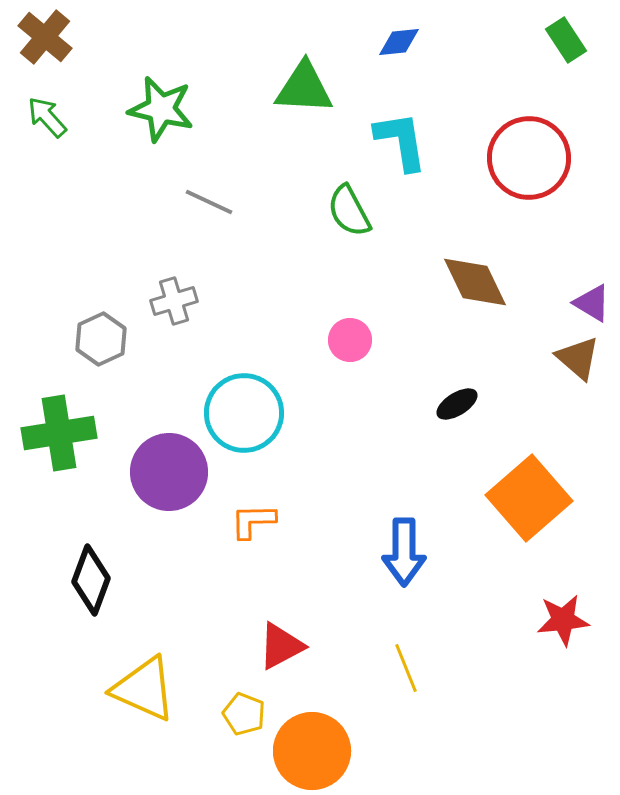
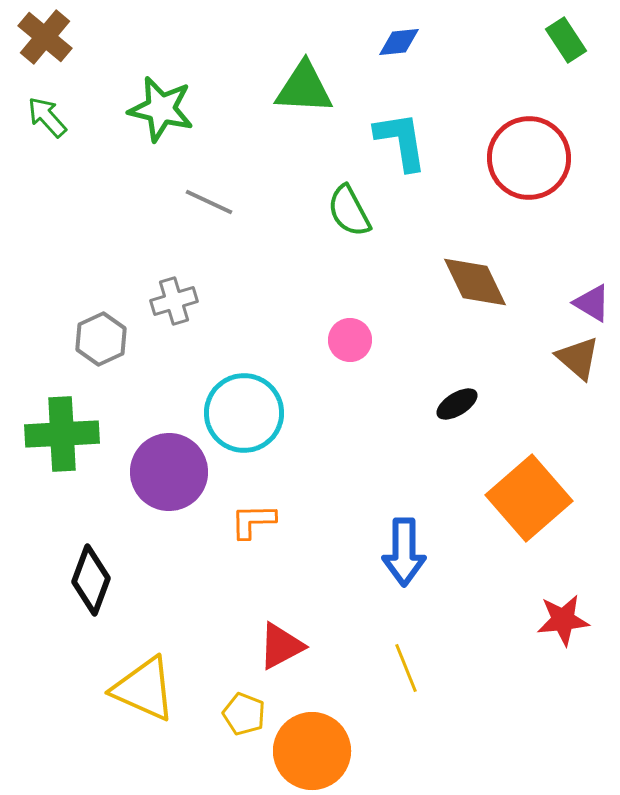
green cross: moved 3 px right, 1 px down; rotated 6 degrees clockwise
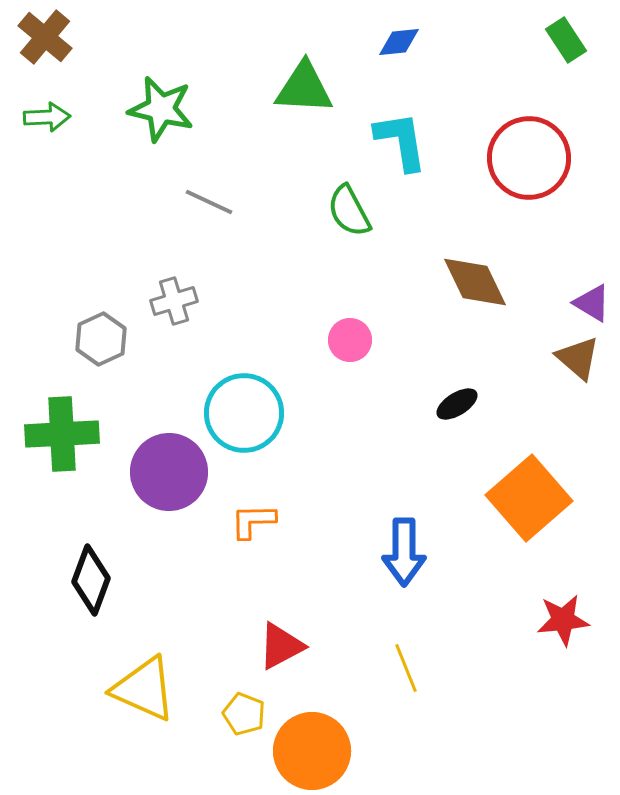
green arrow: rotated 129 degrees clockwise
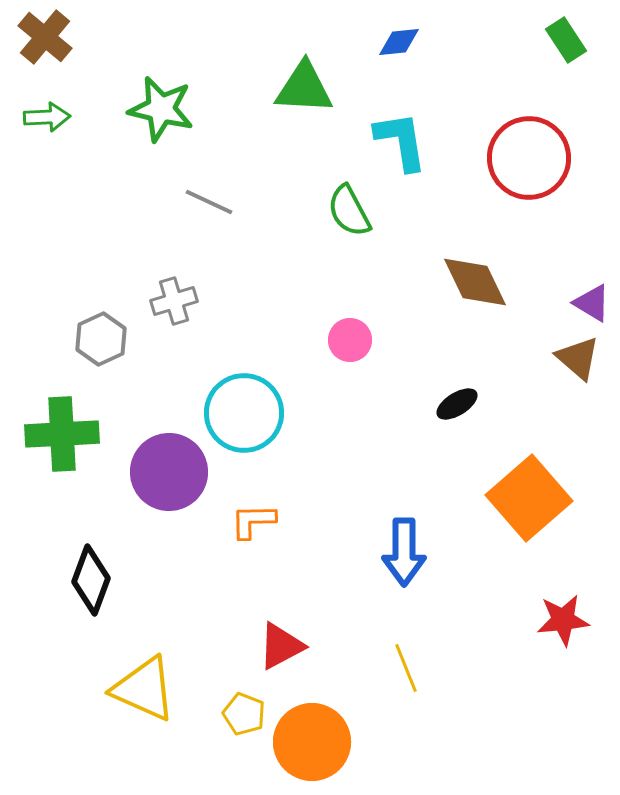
orange circle: moved 9 px up
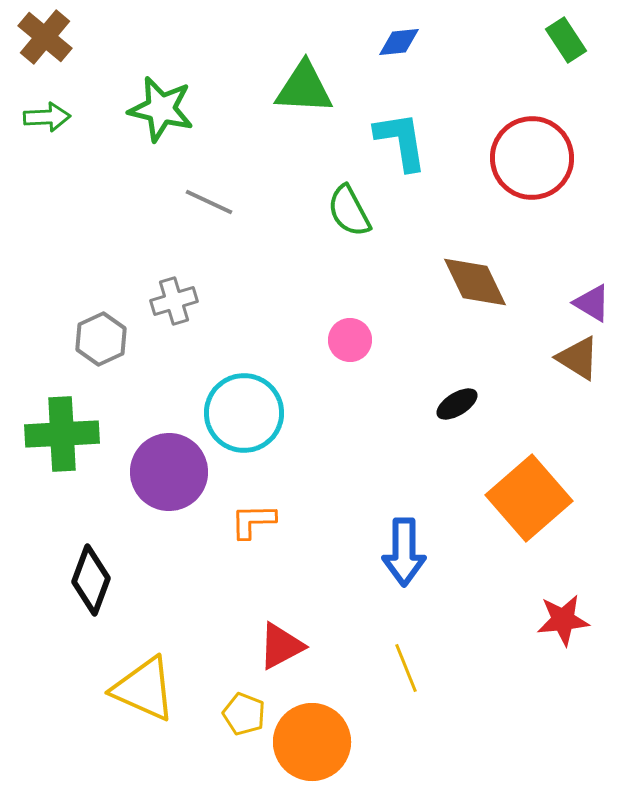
red circle: moved 3 px right
brown triangle: rotated 9 degrees counterclockwise
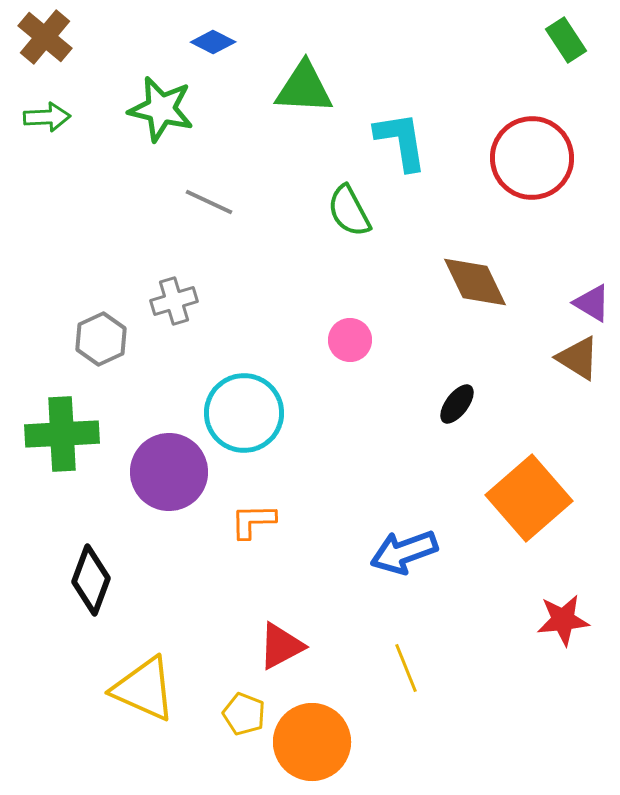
blue diamond: moved 186 px left; rotated 33 degrees clockwise
black ellipse: rotated 21 degrees counterclockwise
blue arrow: rotated 70 degrees clockwise
